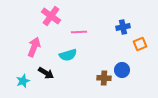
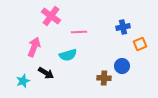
blue circle: moved 4 px up
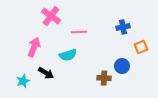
orange square: moved 1 px right, 3 px down
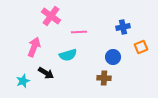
blue circle: moved 9 px left, 9 px up
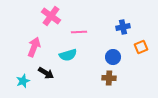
brown cross: moved 5 px right
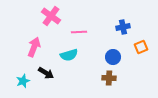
cyan semicircle: moved 1 px right
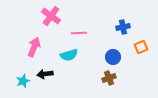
pink line: moved 1 px down
black arrow: moved 1 px left, 1 px down; rotated 140 degrees clockwise
brown cross: rotated 24 degrees counterclockwise
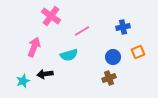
pink line: moved 3 px right, 2 px up; rotated 28 degrees counterclockwise
orange square: moved 3 px left, 5 px down
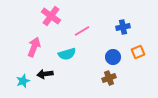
cyan semicircle: moved 2 px left, 1 px up
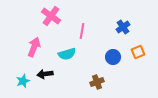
blue cross: rotated 24 degrees counterclockwise
pink line: rotated 49 degrees counterclockwise
brown cross: moved 12 px left, 4 px down
